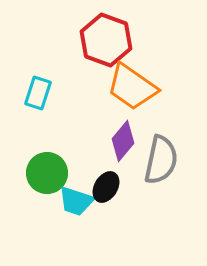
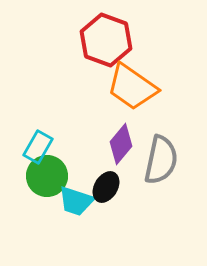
cyan rectangle: moved 54 px down; rotated 12 degrees clockwise
purple diamond: moved 2 px left, 3 px down
green circle: moved 3 px down
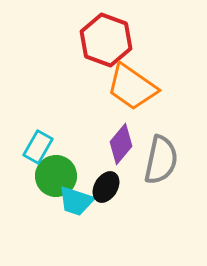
green circle: moved 9 px right
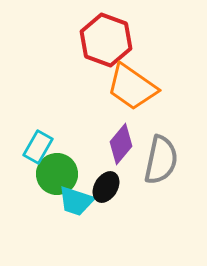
green circle: moved 1 px right, 2 px up
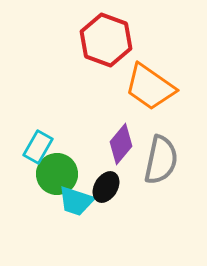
orange trapezoid: moved 18 px right
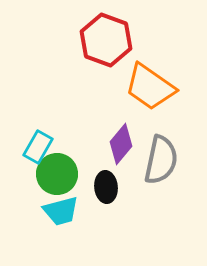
black ellipse: rotated 36 degrees counterclockwise
cyan trapezoid: moved 15 px left, 10 px down; rotated 33 degrees counterclockwise
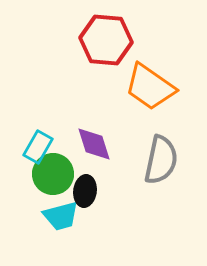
red hexagon: rotated 15 degrees counterclockwise
purple diamond: moved 27 px left; rotated 57 degrees counterclockwise
green circle: moved 4 px left
black ellipse: moved 21 px left, 4 px down; rotated 12 degrees clockwise
cyan trapezoid: moved 5 px down
